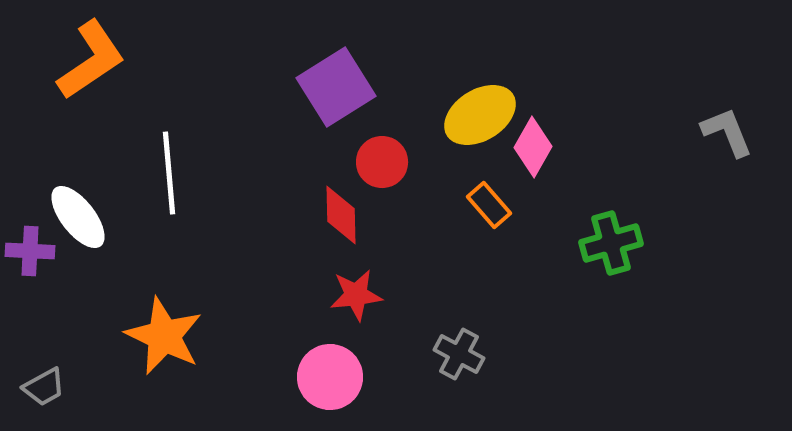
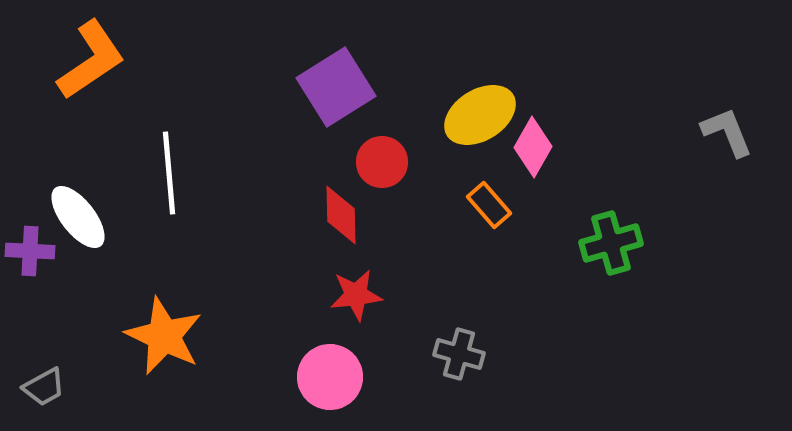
gray cross: rotated 12 degrees counterclockwise
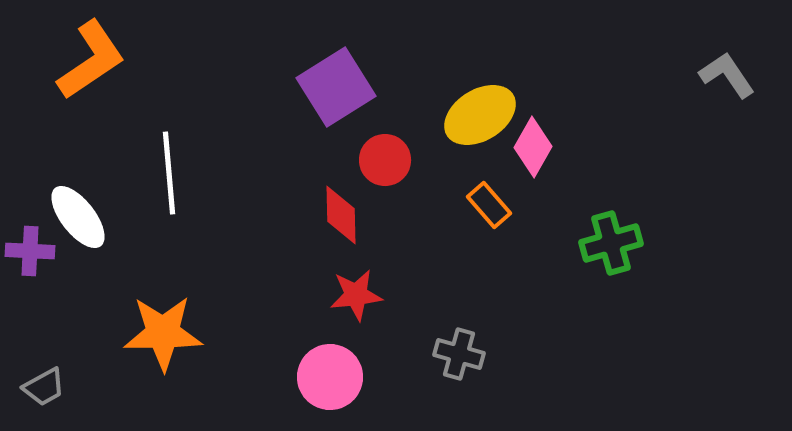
gray L-shape: moved 57 px up; rotated 12 degrees counterclockwise
red circle: moved 3 px right, 2 px up
orange star: moved 1 px left, 3 px up; rotated 26 degrees counterclockwise
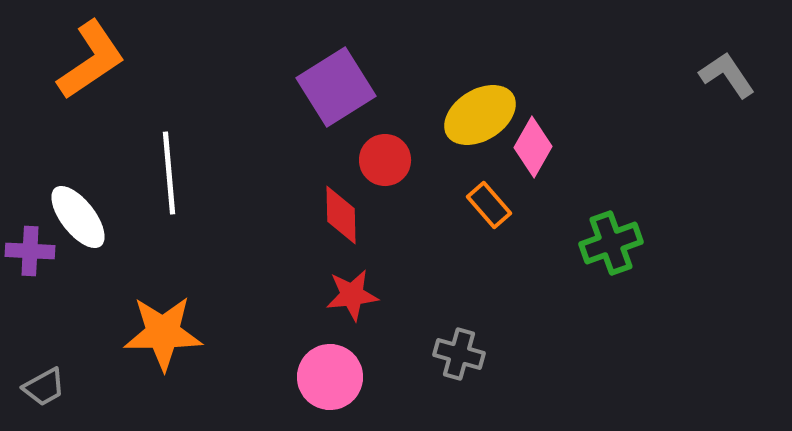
green cross: rotated 4 degrees counterclockwise
red star: moved 4 px left
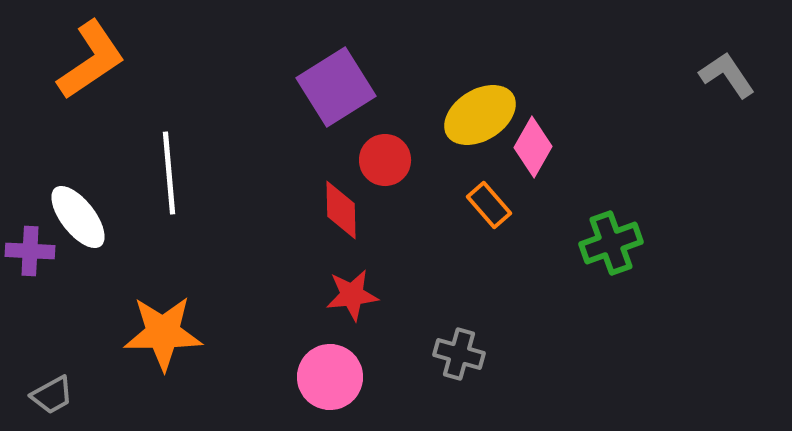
red diamond: moved 5 px up
gray trapezoid: moved 8 px right, 8 px down
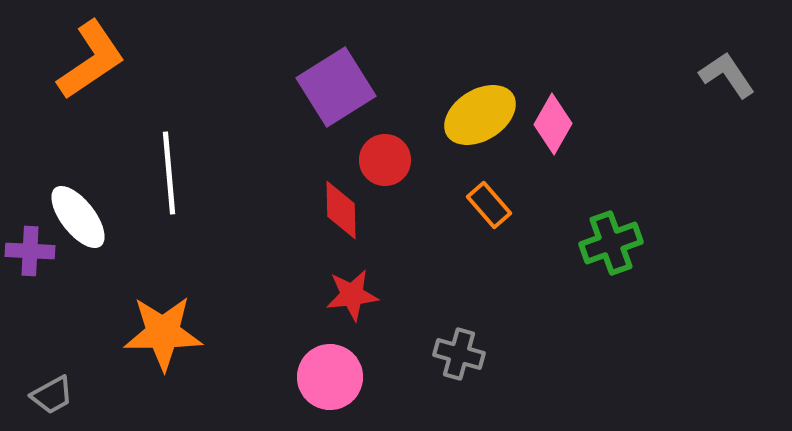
pink diamond: moved 20 px right, 23 px up
